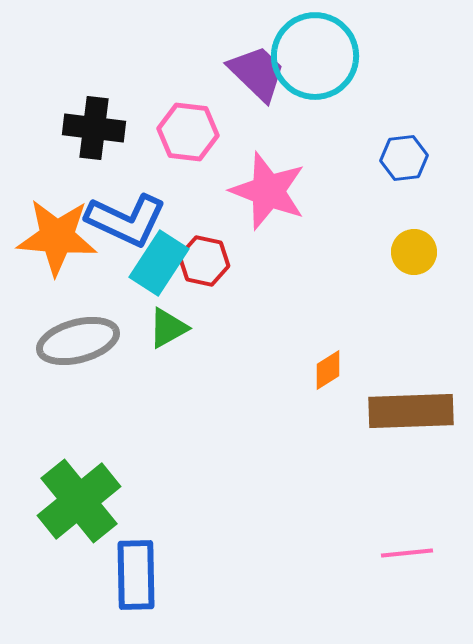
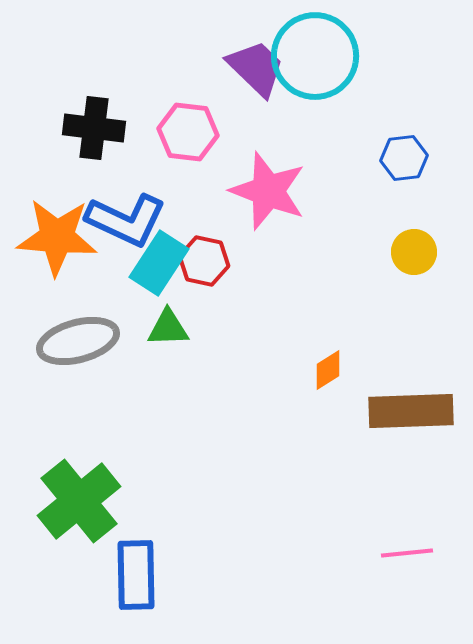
purple trapezoid: moved 1 px left, 5 px up
green triangle: rotated 27 degrees clockwise
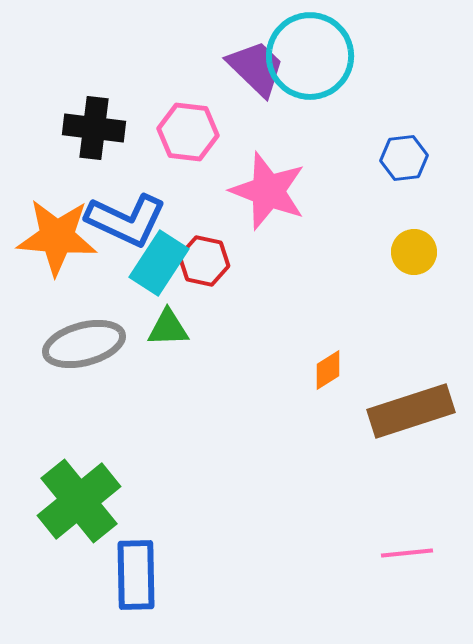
cyan circle: moved 5 px left
gray ellipse: moved 6 px right, 3 px down
brown rectangle: rotated 16 degrees counterclockwise
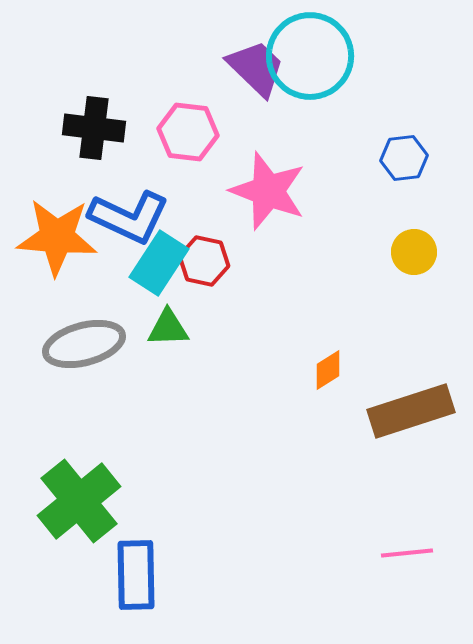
blue L-shape: moved 3 px right, 3 px up
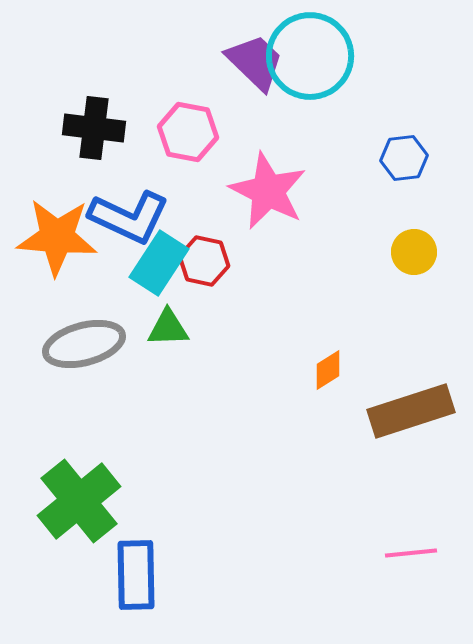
purple trapezoid: moved 1 px left, 6 px up
pink hexagon: rotated 4 degrees clockwise
pink star: rotated 6 degrees clockwise
pink line: moved 4 px right
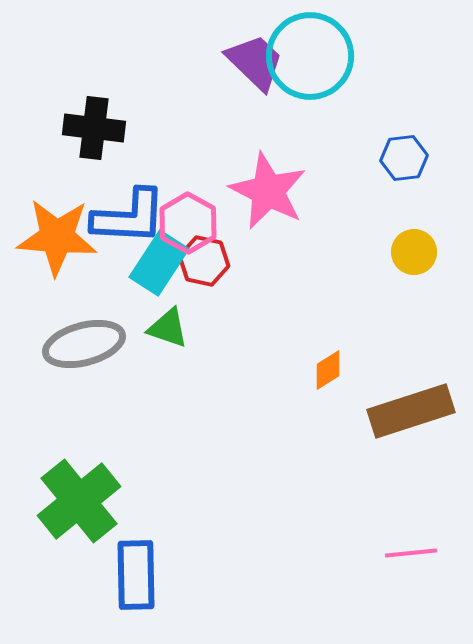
pink hexagon: moved 91 px down; rotated 18 degrees clockwise
blue L-shape: rotated 22 degrees counterclockwise
green triangle: rotated 21 degrees clockwise
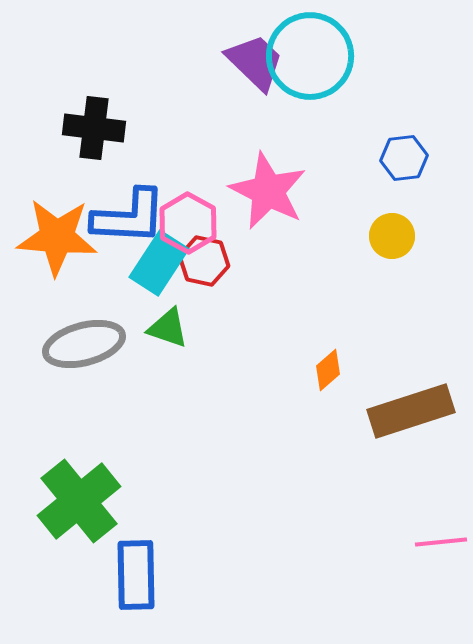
yellow circle: moved 22 px left, 16 px up
orange diamond: rotated 9 degrees counterclockwise
pink line: moved 30 px right, 11 px up
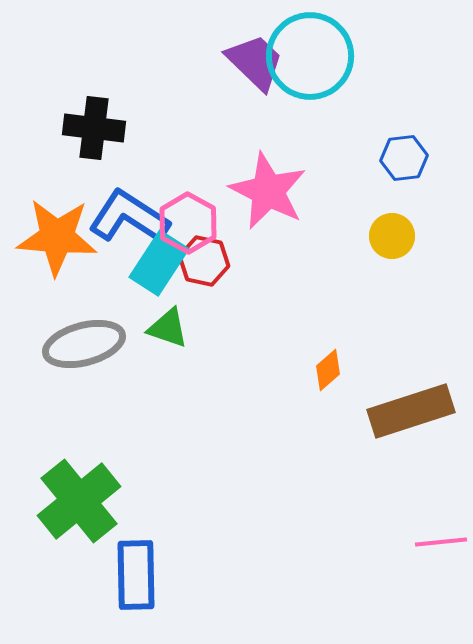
blue L-shape: rotated 150 degrees counterclockwise
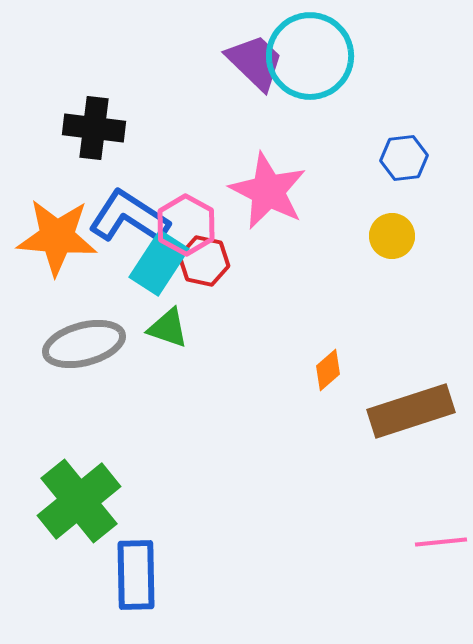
pink hexagon: moved 2 px left, 2 px down
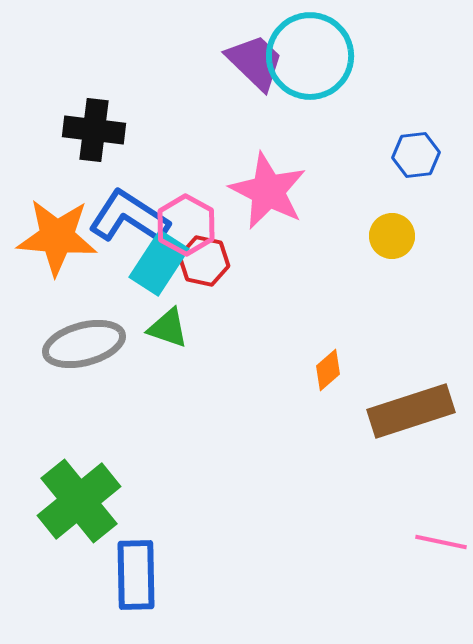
black cross: moved 2 px down
blue hexagon: moved 12 px right, 3 px up
pink line: rotated 18 degrees clockwise
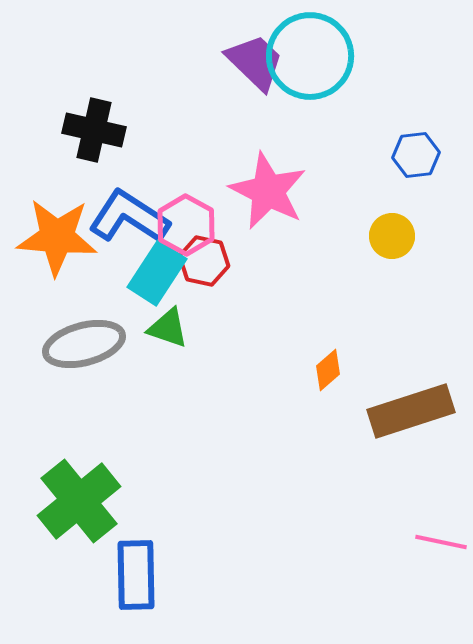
black cross: rotated 6 degrees clockwise
cyan rectangle: moved 2 px left, 10 px down
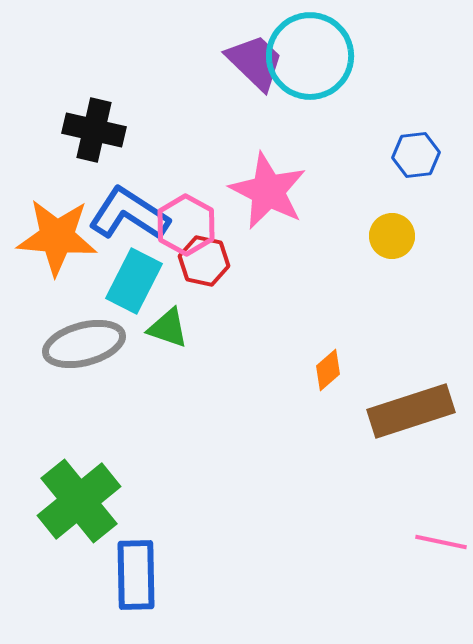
blue L-shape: moved 3 px up
cyan rectangle: moved 23 px left, 8 px down; rotated 6 degrees counterclockwise
